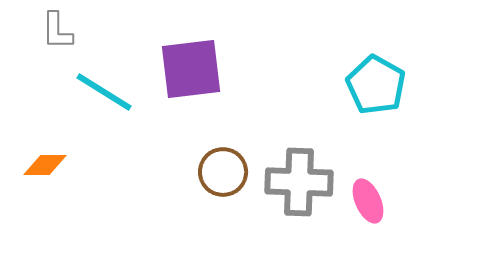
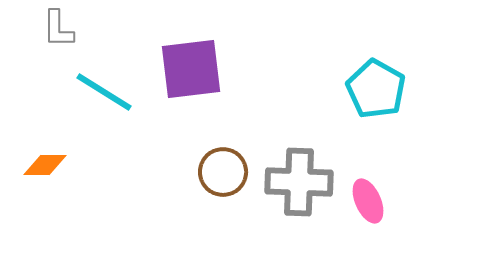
gray L-shape: moved 1 px right, 2 px up
cyan pentagon: moved 4 px down
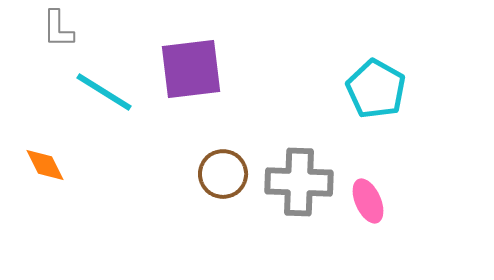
orange diamond: rotated 63 degrees clockwise
brown circle: moved 2 px down
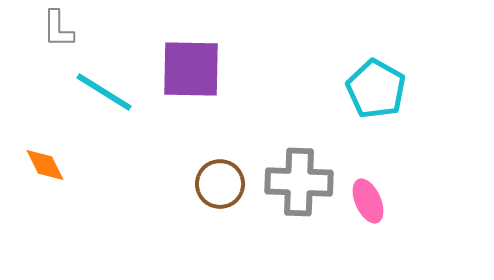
purple square: rotated 8 degrees clockwise
brown circle: moved 3 px left, 10 px down
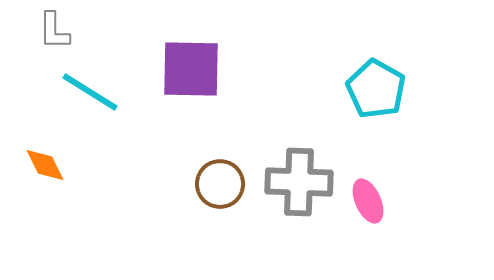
gray L-shape: moved 4 px left, 2 px down
cyan line: moved 14 px left
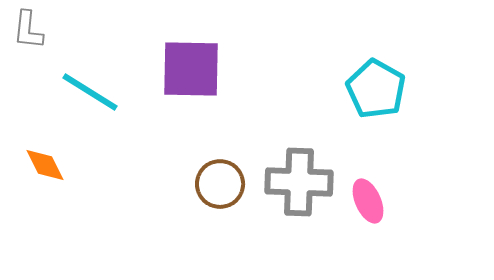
gray L-shape: moved 26 px left, 1 px up; rotated 6 degrees clockwise
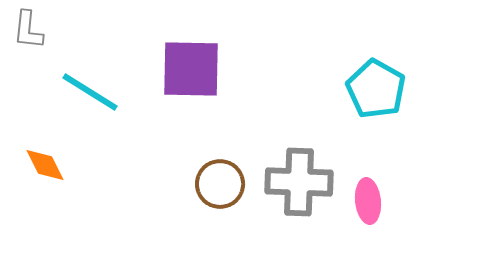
pink ellipse: rotated 18 degrees clockwise
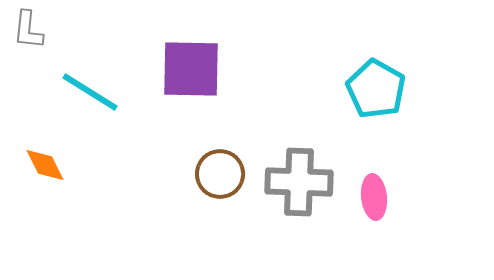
brown circle: moved 10 px up
pink ellipse: moved 6 px right, 4 px up
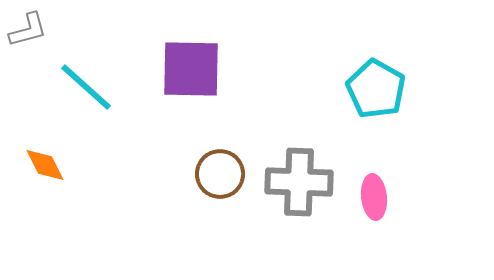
gray L-shape: rotated 111 degrees counterclockwise
cyan line: moved 4 px left, 5 px up; rotated 10 degrees clockwise
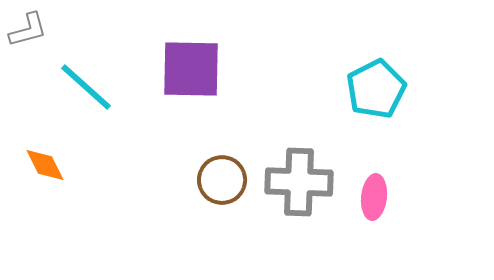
cyan pentagon: rotated 16 degrees clockwise
brown circle: moved 2 px right, 6 px down
pink ellipse: rotated 12 degrees clockwise
